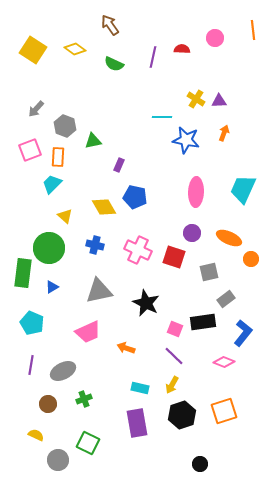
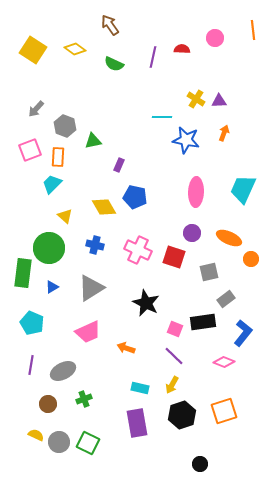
gray triangle at (99, 291): moved 8 px left, 3 px up; rotated 20 degrees counterclockwise
gray circle at (58, 460): moved 1 px right, 18 px up
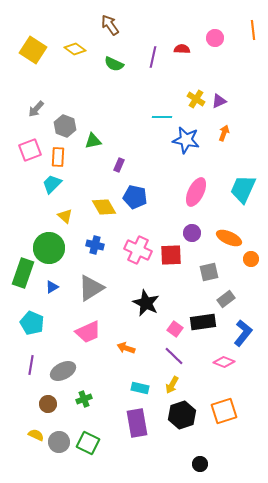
purple triangle at (219, 101): rotated 21 degrees counterclockwise
pink ellipse at (196, 192): rotated 24 degrees clockwise
red square at (174, 257): moved 3 px left, 2 px up; rotated 20 degrees counterclockwise
green rectangle at (23, 273): rotated 12 degrees clockwise
pink square at (175, 329): rotated 14 degrees clockwise
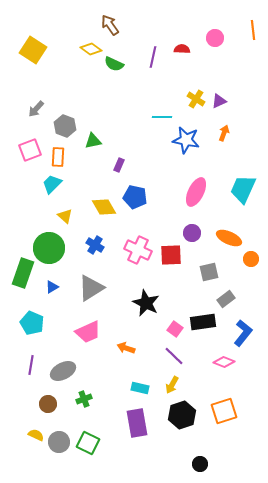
yellow diamond at (75, 49): moved 16 px right
blue cross at (95, 245): rotated 18 degrees clockwise
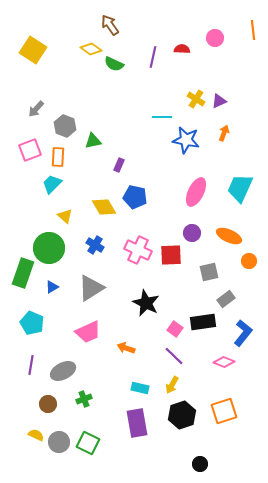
cyan trapezoid at (243, 189): moved 3 px left, 1 px up
orange ellipse at (229, 238): moved 2 px up
orange circle at (251, 259): moved 2 px left, 2 px down
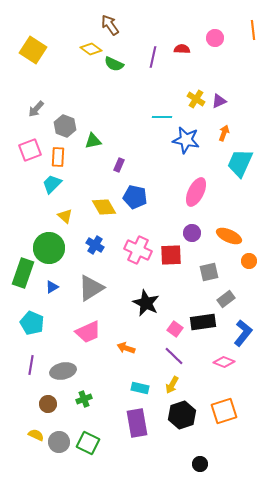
cyan trapezoid at (240, 188): moved 25 px up
gray ellipse at (63, 371): rotated 15 degrees clockwise
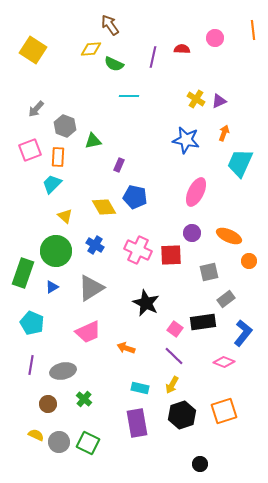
yellow diamond at (91, 49): rotated 40 degrees counterclockwise
cyan line at (162, 117): moved 33 px left, 21 px up
green circle at (49, 248): moved 7 px right, 3 px down
green cross at (84, 399): rotated 28 degrees counterclockwise
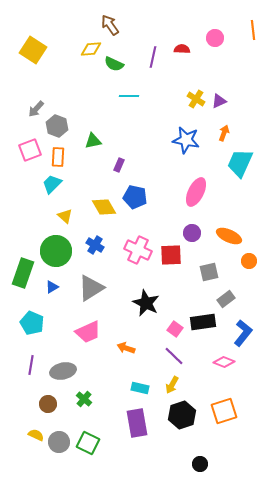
gray hexagon at (65, 126): moved 8 px left
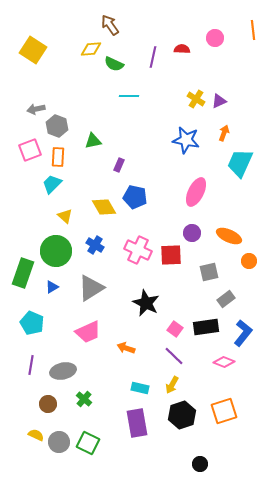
gray arrow at (36, 109): rotated 36 degrees clockwise
black rectangle at (203, 322): moved 3 px right, 5 px down
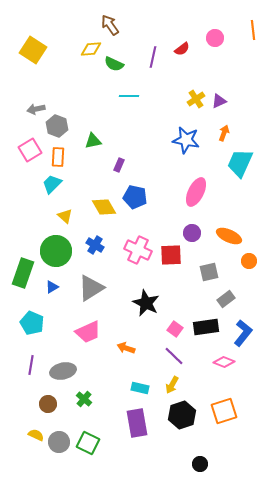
red semicircle at (182, 49): rotated 140 degrees clockwise
yellow cross at (196, 99): rotated 24 degrees clockwise
pink square at (30, 150): rotated 10 degrees counterclockwise
